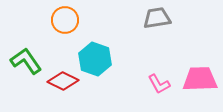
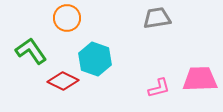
orange circle: moved 2 px right, 2 px up
green L-shape: moved 5 px right, 10 px up
pink L-shape: moved 4 px down; rotated 75 degrees counterclockwise
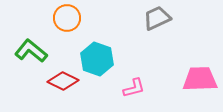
gray trapezoid: rotated 16 degrees counterclockwise
green L-shape: rotated 16 degrees counterclockwise
cyan hexagon: moved 2 px right
pink L-shape: moved 25 px left
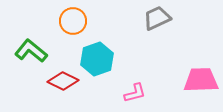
orange circle: moved 6 px right, 3 px down
cyan hexagon: rotated 20 degrees clockwise
pink trapezoid: moved 1 px right, 1 px down
pink L-shape: moved 1 px right, 5 px down
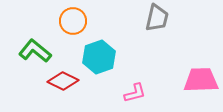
gray trapezoid: rotated 128 degrees clockwise
green L-shape: moved 4 px right
cyan hexagon: moved 2 px right, 2 px up
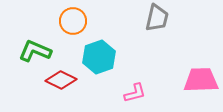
green L-shape: rotated 16 degrees counterclockwise
red diamond: moved 2 px left, 1 px up
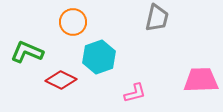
orange circle: moved 1 px down
green L-shape: moved 8 px left, 1 px down
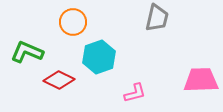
red diamond: moved 2 px left
